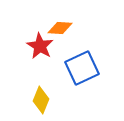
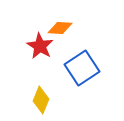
blue square: rotated 8 degrees counterclockwise
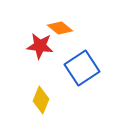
orange diamond: rotated 35 degrees clockwise
red star: rotated 24 degrees counterclockwise
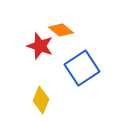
orange diamond: moved 1 px right, 2 px down
red star: rotated 12 degrees clockwise
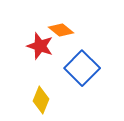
blue square: rotated 12 degrees counterclockwise
